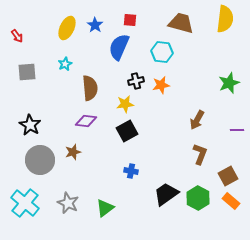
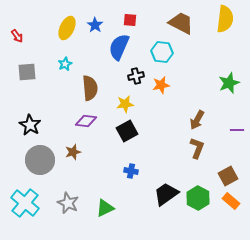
brown trapezoid: rotated 12 degrees clockwise
black cross: moved 5 px up
brown L-shape: moved 3 px left, 6 px up
green triangle: rotated 12 degrees clockwise
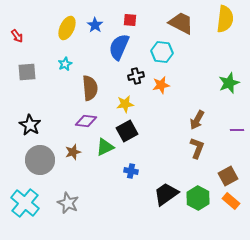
green triangle: moved 61 px up
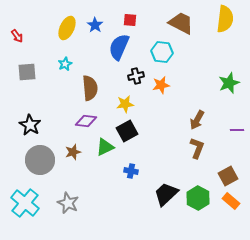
black trapezoid: rotated 8 degrees counterclockwise
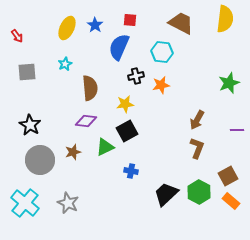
green hexagon: moved 1 px right, 6 px up
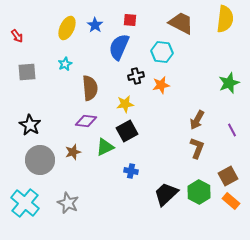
purple line: moved 5 px left; rotated 64 degrees clockwise
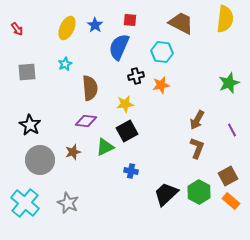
red arrow: moved 7 px up
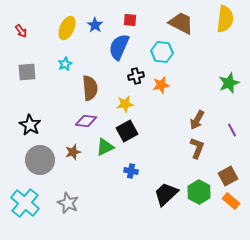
red arrow: moved 4 px right, 2 px down
